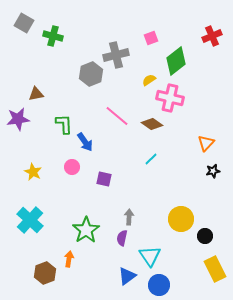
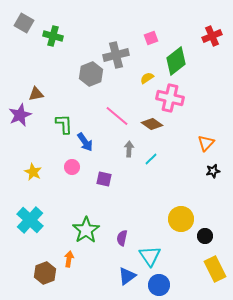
yellow semicircle: moved 2 px left, 2 px up
purple star: moved 2 px right, 4 px up; rotated 15 degrees counterclockwise
gray arrow: moved 68 px up
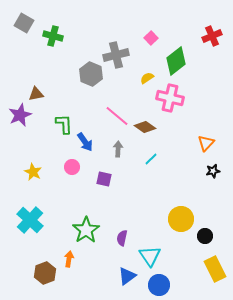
pink square: rotated 24 degrees counterclockwise
gray hexagon: rotated 15 degrees counterclockwise
brown diamond: moved 7 px left, 3 px down
gray arrow: moved 11 px left
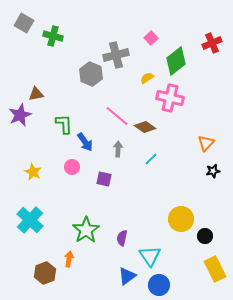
red cross: moved 7 px down
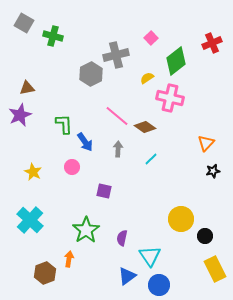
gray hexagon: rotated 10 degrees clockwise
brown triangle: moved 9 px left, 6 px up
purple square: moved 12 px down
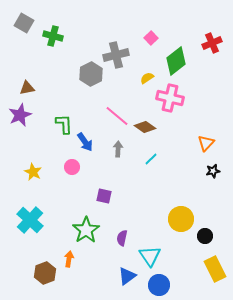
purple square: moved 5 px down
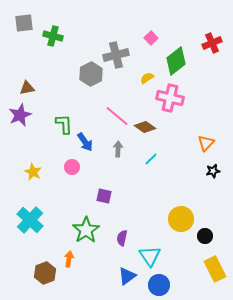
gray square: rotated 36 degrees counterclockwise
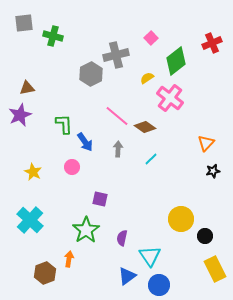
pink cross: rotated 24 degrees clockwise
purple square: moved 4 px left, 3 px down
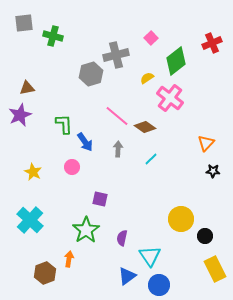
gray hexagon: rotated 10 degrees clockwise
black star: rotated 16 degrees clockwise
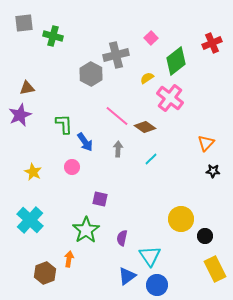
gray hexagon: rotated 15 degrees counterclockwise
blue circle: moved 2 px left
